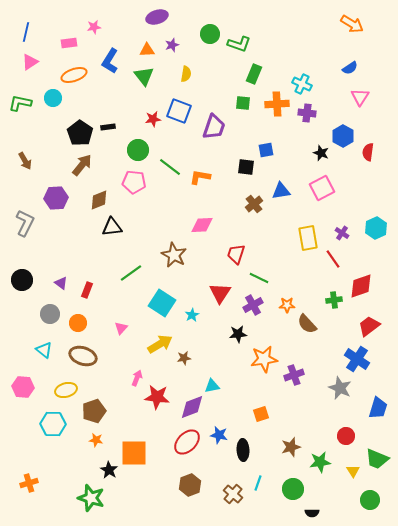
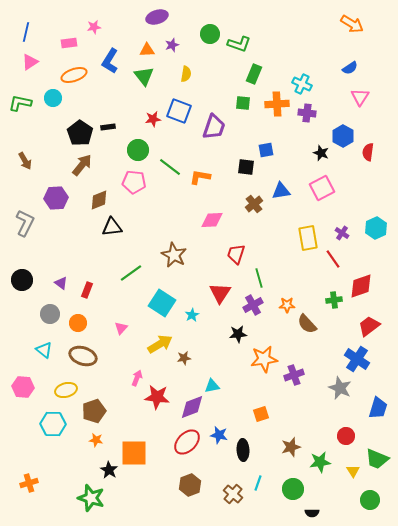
pink diamond at (202, 225): moved 10 px right, 5 px up
green line at (259, 278): rotated 48 degrees clockwise
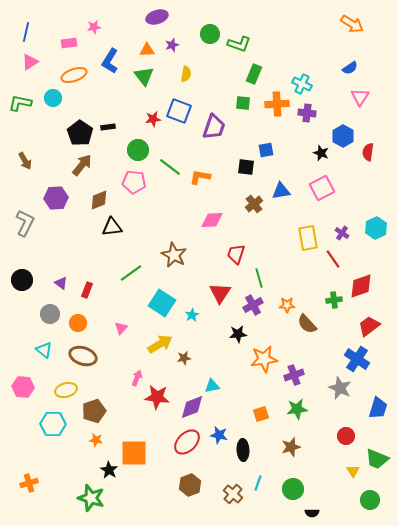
green star at (320, 462): moved 23 px left, 53 px up
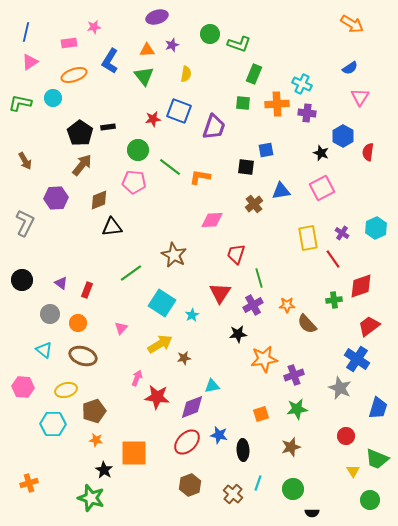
black star at (109, 470): moved 5 px left
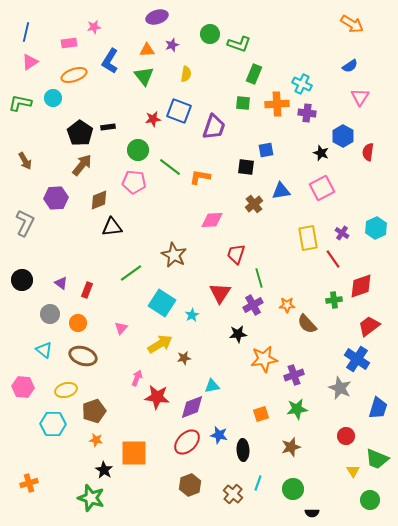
blue semicircle at (350, 68): moved 2 px up
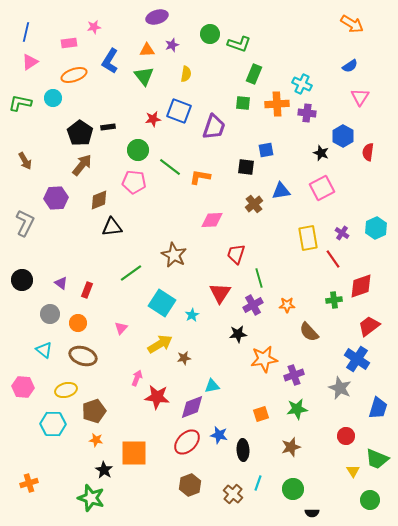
brown semicircle at (307, 324): moved 2 px right, 8 px down
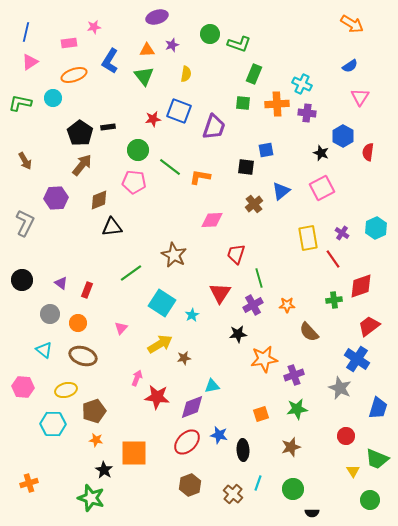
blue triangle at (281, 191): rotated 30 degrees counterclockwise
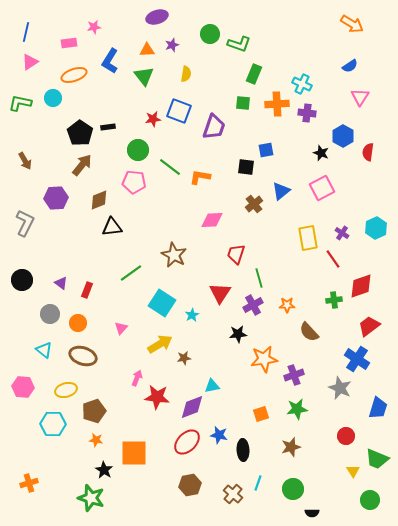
brown hexagon at (190, 485): rotated 10 degrees clockwise
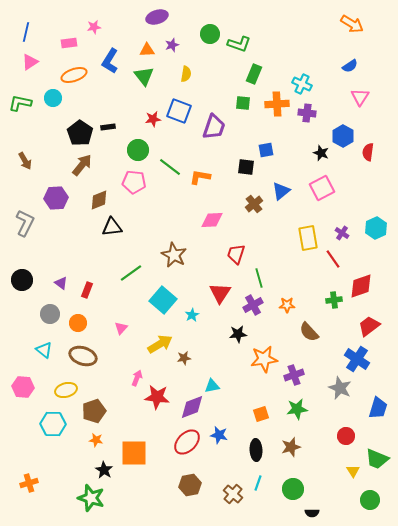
cyan square at (162, 303): moved 1 px right, 3 px up; rotated 8 degrees clockwise
black ellipse at (243, 450): moved 13 px right
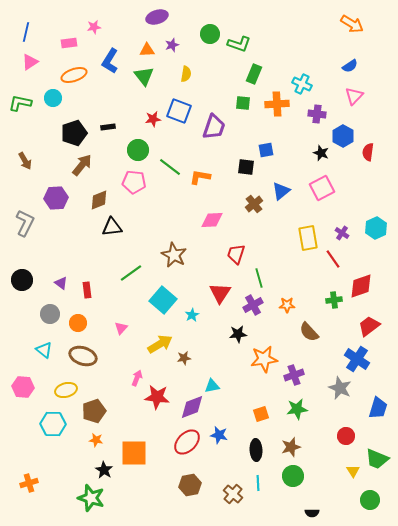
pink triangle at (360, 97): moved 6 px left, 1 px up; rotated 12 degrees clockwise
purple cross at (307, 113): moved 10 px right, 1 px down
black pentagon at (80, 133): moved 6 px left; rotated 20 degrees clockwise
red rectangle at (87, 290): rotated 28 degrees counterclockwise
cyan line at (258, 483): rotated 21 degrees counterclockwise
green circle at (293, 489): moved 13 px up
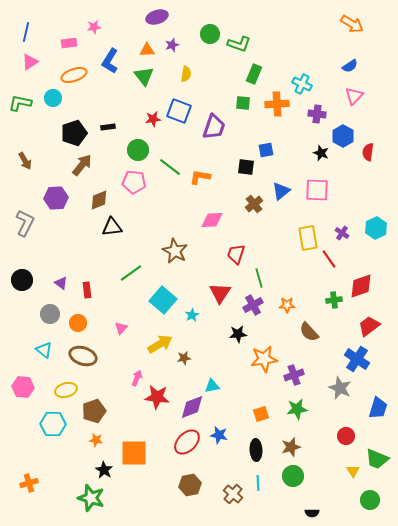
pink square at (322, 188): moved 5 px left, 2 px down; rotated 30 degrees clockwise
brown star at (174, 255): moved 1 px right, 4 px up
red line at (333, 259): moved 4 px left
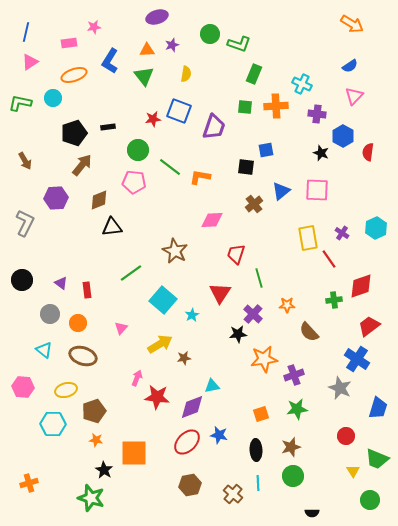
green square at (243, 103): moved 2 px right, 4 px down
orange cross at (277, 104): moved 1 px left, 2 px down
purple cross at (253, 305): moved 9 px down; rotated 18 degrees counterclockwise
